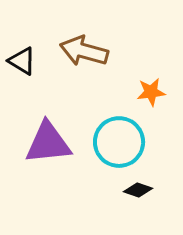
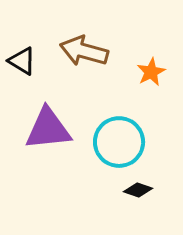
orange star: moved 20 px up; rotated 20 degrees counterclockwise
purple triangle: moved 14 px up
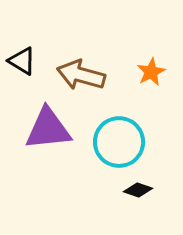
brown arrow: moved 3 px left, 24 px down
